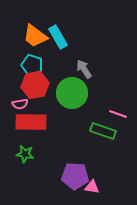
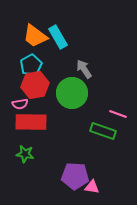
cyan pentagon: moved 1 px left; rotated 25 degrees clockwise
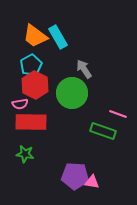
red hexagon: rotated 24 degrees counterclockwise
pink triangle: moved 5 px up
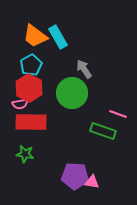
red hexagon: moved 6 px left, 3 px down
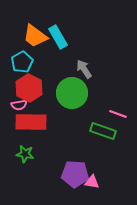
cyan pentagon: moved 9 px left, 3 px up
pink semicircle: moved 1 px left, 1 px down
purple pentagon: moved 2 px up
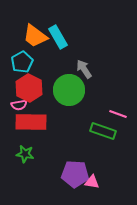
green circle: moved 3 px left, 3 px up
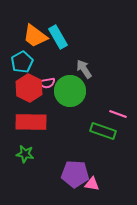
green circle: moved 1 px right, 1 px down
pink semicircle: moved 28 px right, 22 px up
pink triangle: moved 2 px down
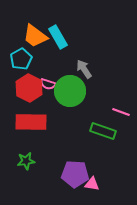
cyan pentagon: moved 1 px left, 3 px up
pink semicircle: moved 1 px right, 1 px down; rotated 28 degrees clockwise
pink line: moved 3 px right, 2 px up
green star: moved 1 px right, 7 px down; rotated 18 degrees counterclockwise
